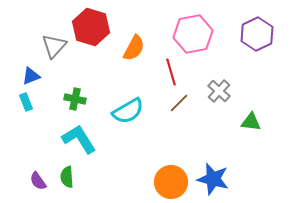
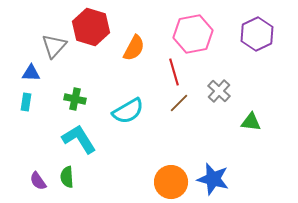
red line: moved 3 px right
blue triangle: moved 3 px up; rotated 24 degrees clockwise
cyan rectangle: rotated 30 degrees clockwise
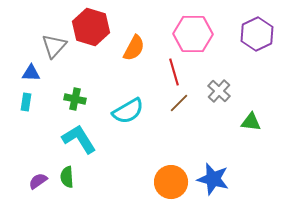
pink hexagon: rotated 12 degrees clockwise
purple semicircle: rotated 90 degrees clockwise
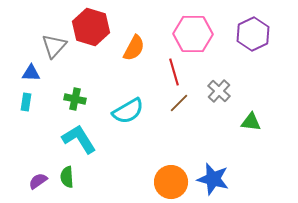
purple hexagon: moved 4 px left
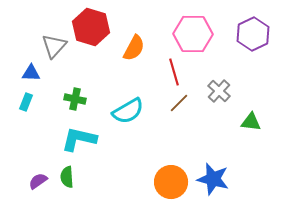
cyan rectangle: rotated 12 degrees clockwise
cyan L-shape: rotated 45 degrees counterclockwise
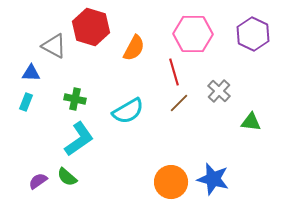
purple hexagon: rotated 8 degrees counterclockwise
gray triangle: rotated 44 degrees counterclockwise
cyan L-shape: rotated 132 degrees clockwise
green semicircle: rotated 45 degrees counterclockwise
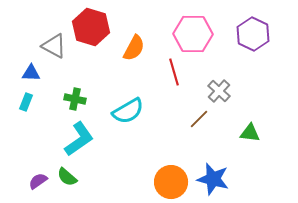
brown line: moved 20 px right, 16 px down
green triangle: moved 1 px left, 11 px down
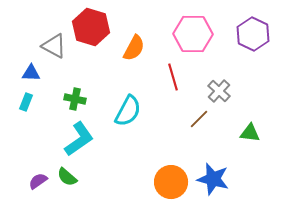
red line: moved 1 px left, 5 px down
cyan semicircle: rotated 32 degrees counterclockwise
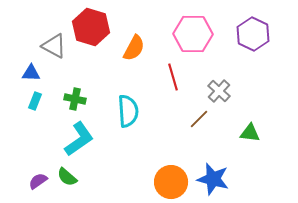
cyan rectangle: moved 9 px right, 1 px up
cyan semicircle: rotated 32 degrees counterclockwise
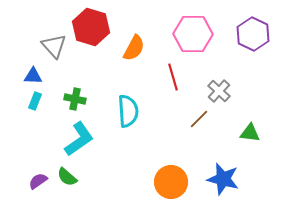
gray triangle: rotated 20 degrees clockwise
blue triangle: moved 2 px right, 3 px down
blue star: moved 10 px right
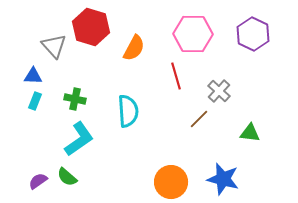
red line: moved 3 px right, 1 px up
